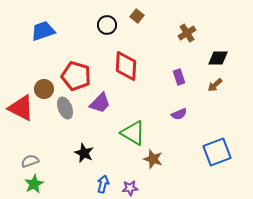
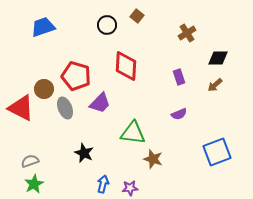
blue trapezoid: moved 4 px up
green triangle: rotated 24 degrees counterclockwise
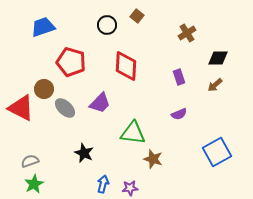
red pentagon: moved 5 px left, 14 px up
gray ellipse: rotated 25 degrees counterclockwise
blue square: rotated 8 degrees counterclockwise
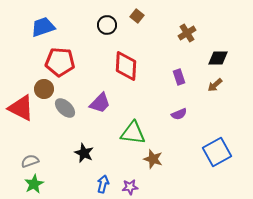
red pentagon: moved 11 px left; rotated 12 degrees counterclockwise
purple star: moved 1 px up
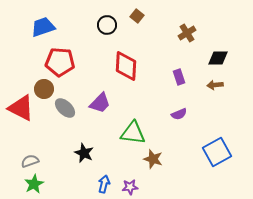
brown arrow: rotated 35 degrees clockwise
blue arrow: moved 1 px right
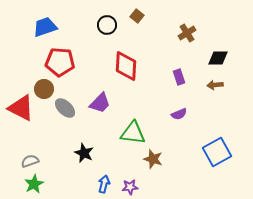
blue trapezoid: moved 2 px right
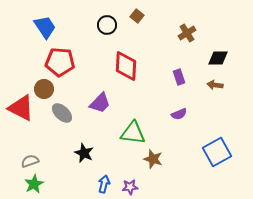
blue trapezoid: rotated 75 degrees clockwise
brown arrow: rotated 14 degrees clockwise
gray ellipse: moved 3 px left, 5 px down
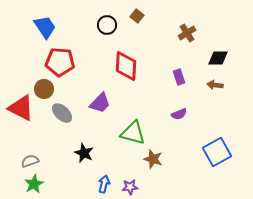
green triangle: rotated 8 degrees clockwise
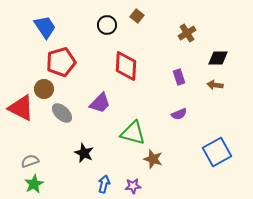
red pentagon: moved 1 px right; rotated 20 degrees counterclockwise
purple star: moved 3 px right, 1 px up
